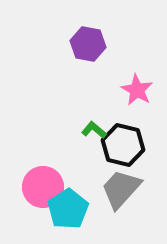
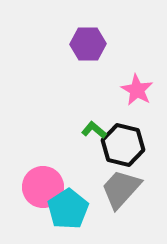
purple hexagon: rotated 12 degrees counterclockwise
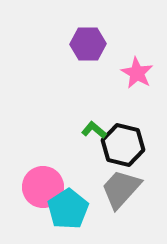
pink star: moved 17 px up
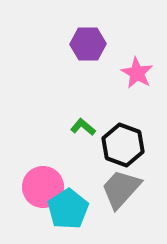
green L-shape: moved 11 px left, 3 px up
black hexagon: rotated 6 degrees clockwise
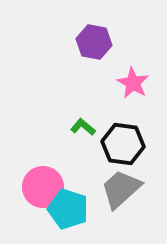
purple hexagon: moved 6 px right, 2 px up; rotated 12 degrees clockwise
pink star: moved 4 px left, 10 px down
black hexagon: moved 1 px up; rotated 12 degrees counterclockwise
gray trapezoid: rotated 6 degrees clockwise
cyan pentagon: rotated 21 degrees counterclockwise
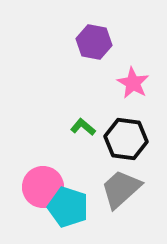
black hexagon: moved 3 px right, 5 px up
cyan pentagon: moved 2 px up
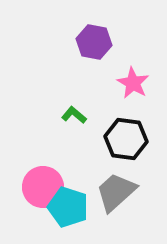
green L-shape: moved 9 px left, 12 px up
gray trapezoid: moved 5 px left, 3 px down
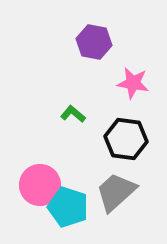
pink star: rotated 20 degrees counterclockwise
green L-shape: moved 1 px left, 1 px up
pink circle: moved 3 px left, 2 px up
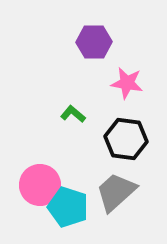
purple hexagon: rotated 12 degrees counterclockwise
pink star: moved 6 px left
